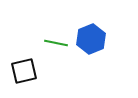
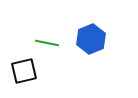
green line: moved 9 px left
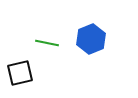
black square: moved 4 px left, 2 px down
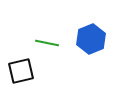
black square: moved 1 px right, 2 px up
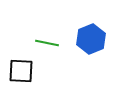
black square: rotated 16 degrees clockwise
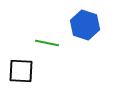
blue hexagon: moved 6 px left, 14 px up; rotated 20 degrees counterclockwise
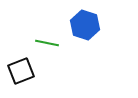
black square: rotated 24 degrees counterclockwise
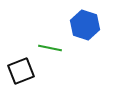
green line: moved 3 px right, 5 px down
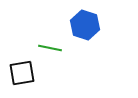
black square: moved 1 px right, 2 px down; rotated 12 degrees clockwise
